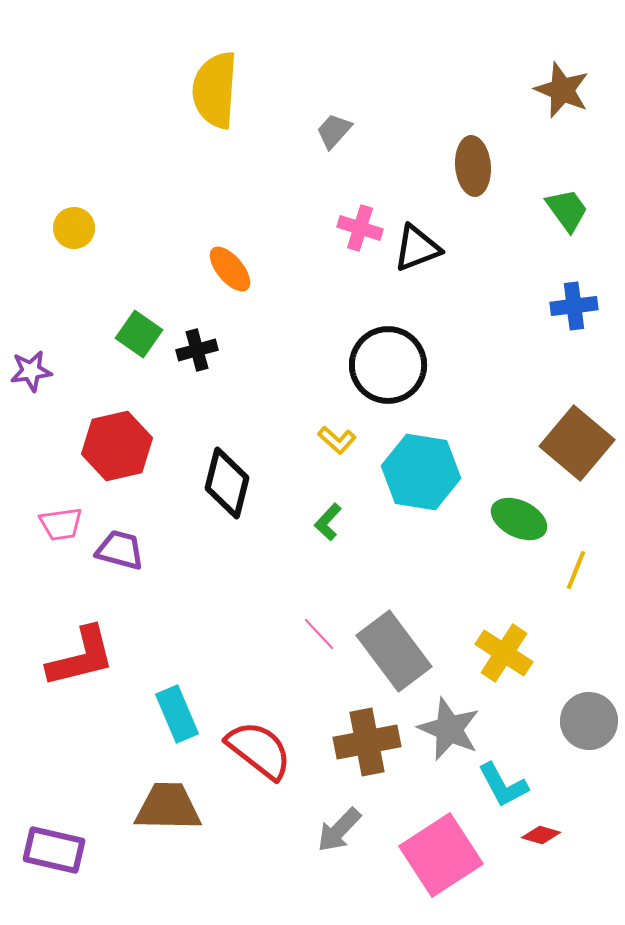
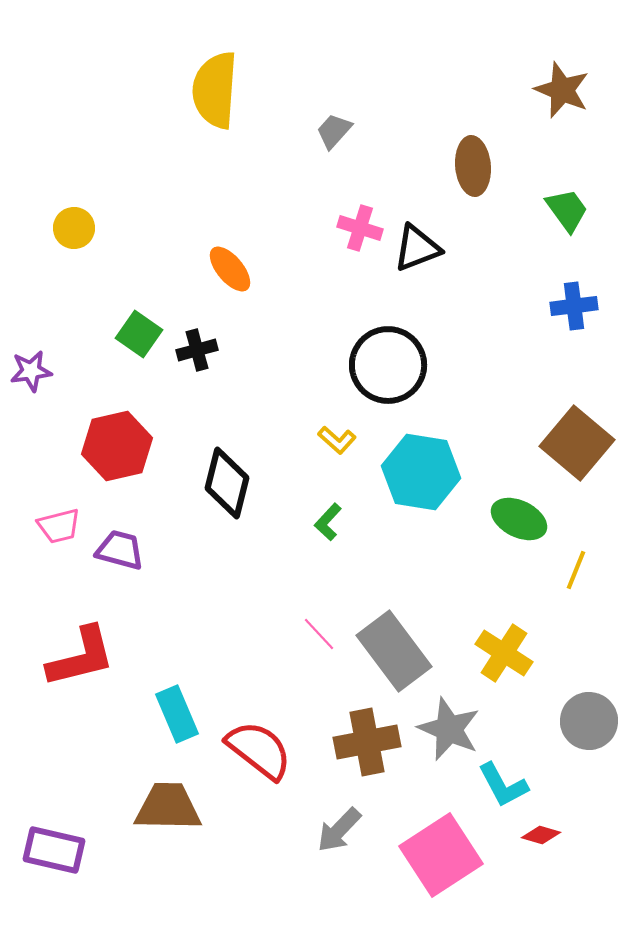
pink trapezoid: moved 2 px left, 2 px down; rotated 6 degrees counterclockwise
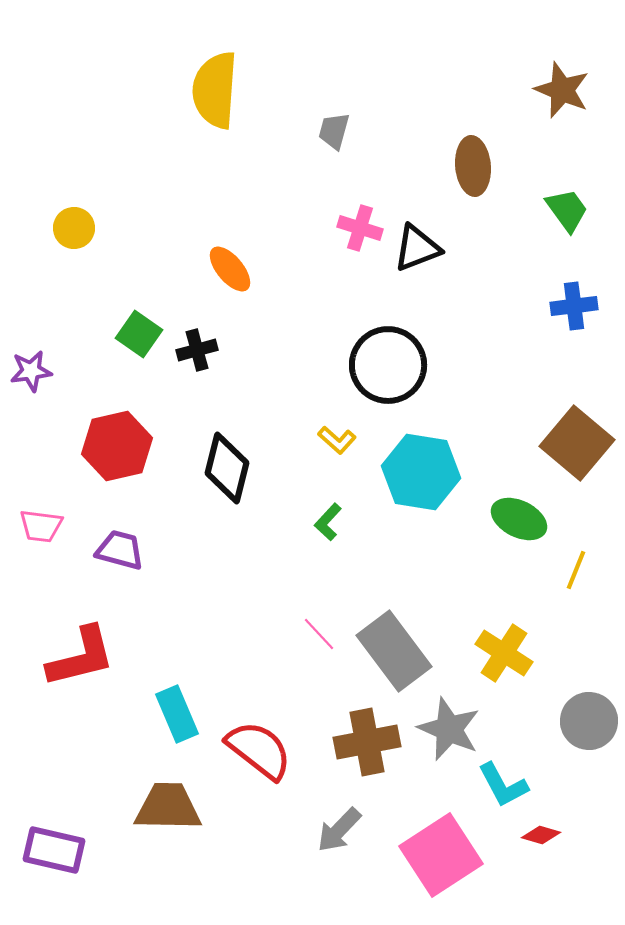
gray trapezoid: rotated 27 degrees counterclockwise
black diamond: moved 15 px up
pink trapezoid: moved 18 px left; rotated 21 degrees clockwise
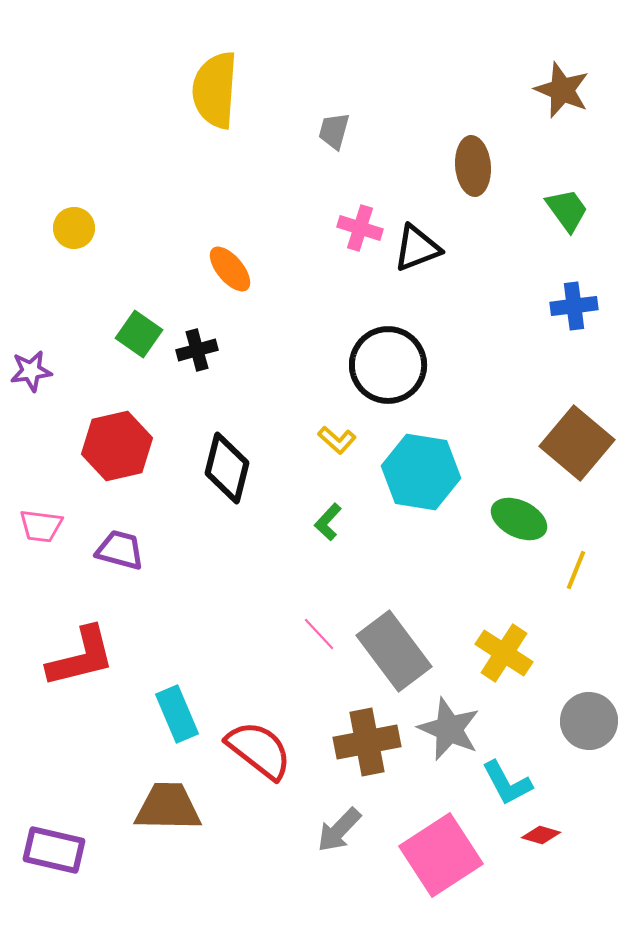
cyan L-shape: moved 4 px right, 2 px up
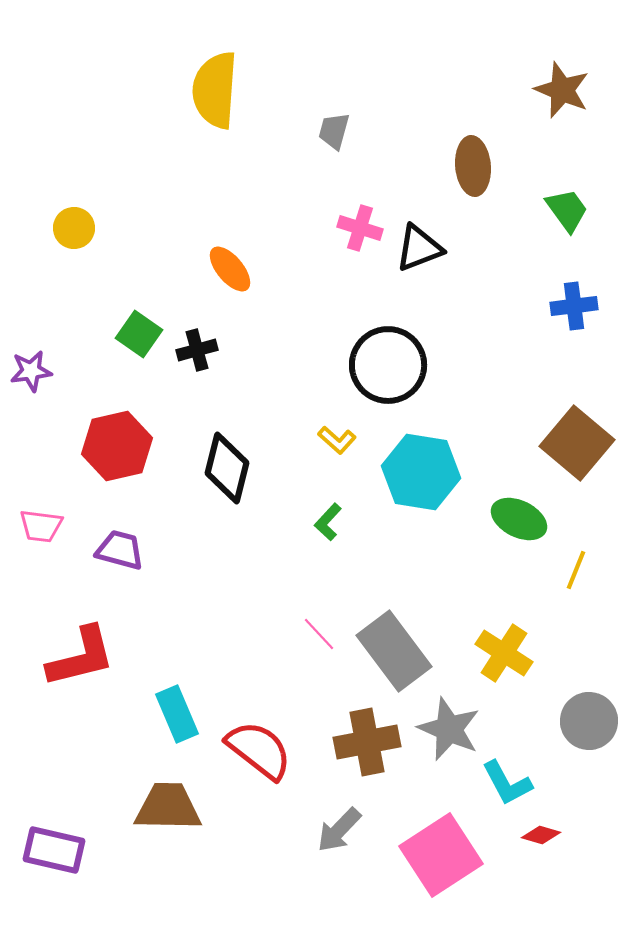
black triangle: moved 2 px right
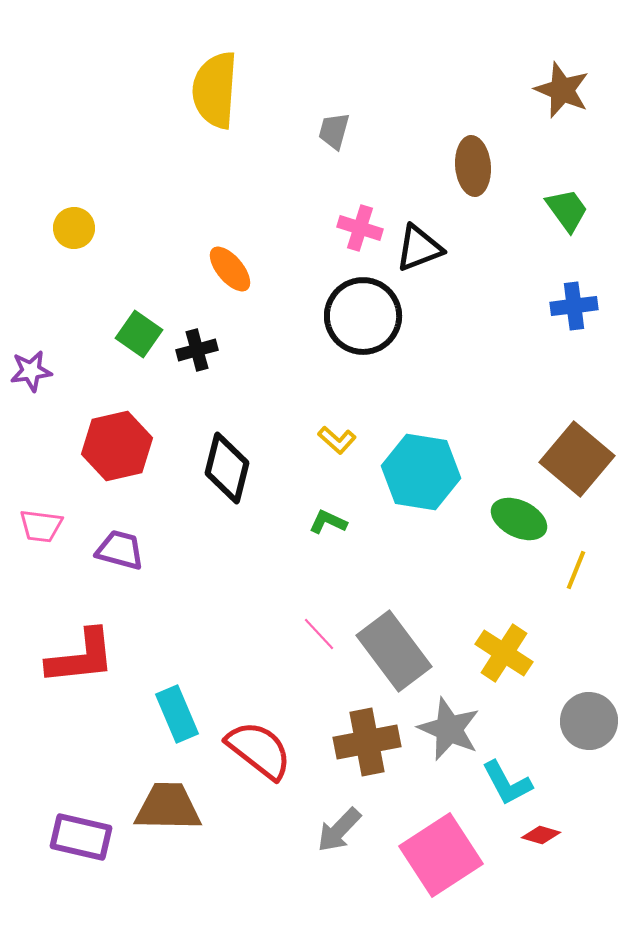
black circle: moved 25 px left, 49 px up
brown square: moved 16 px down
green L-shape: rotated 72 degrees clockwise
red L-shape: rotated 8 degrees clockwise
purple rectangle: moved 27 px right, 13 px up
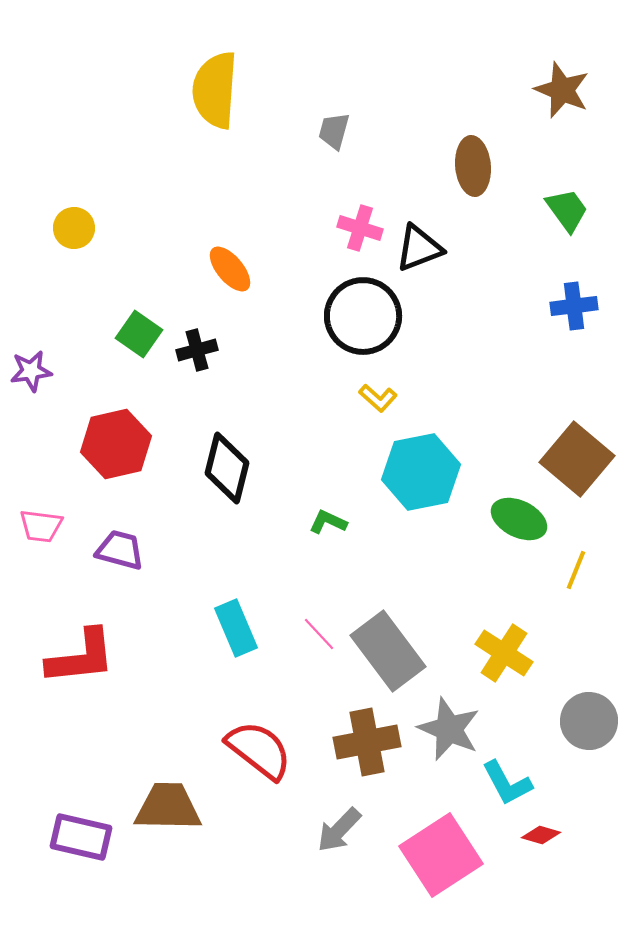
yellow L-shape: moved 41 px right, 42 px up
red hexagon: moved 1 px left, 2 px up
cyan hexagon: rotated 20 degrees counterclockwise
gray rectangle: moved 6 px left
cyan rectangle: moved 59 px right, 86 px up
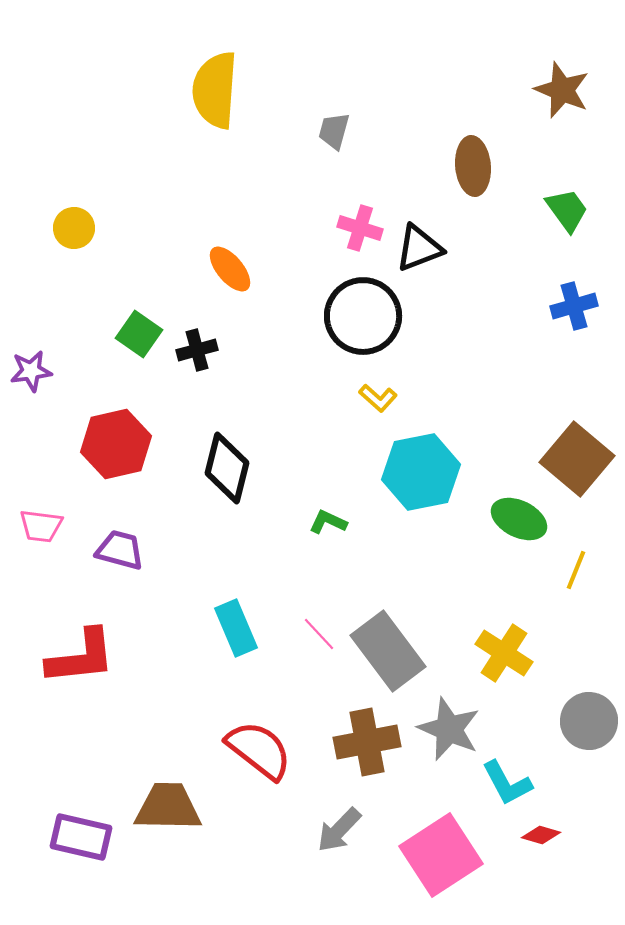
blue cross: rotated 9 degrees counterclockwise
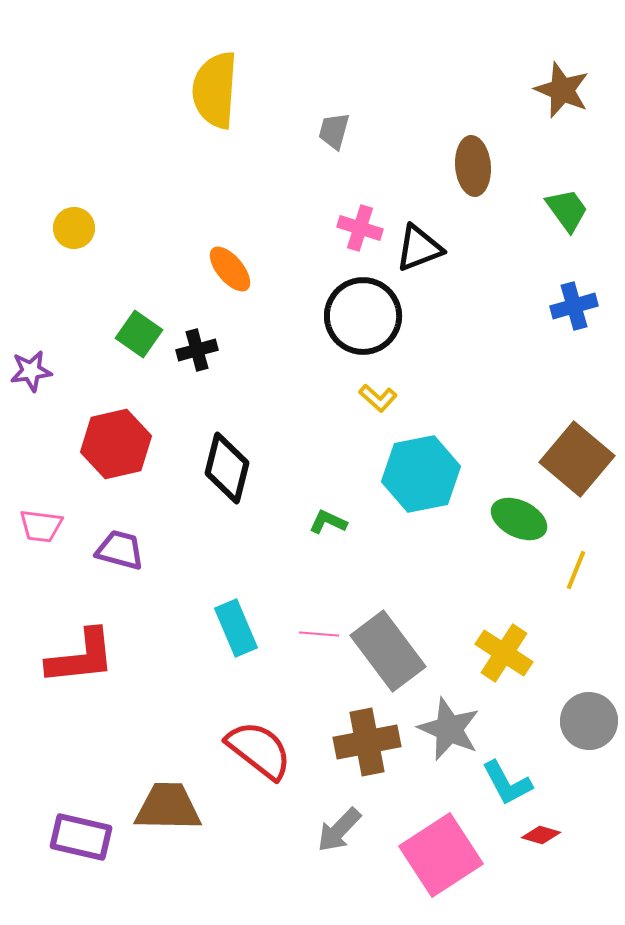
cyan hexagon: moved 2 px down
pink line: rotated 42 degrees counterclockwise
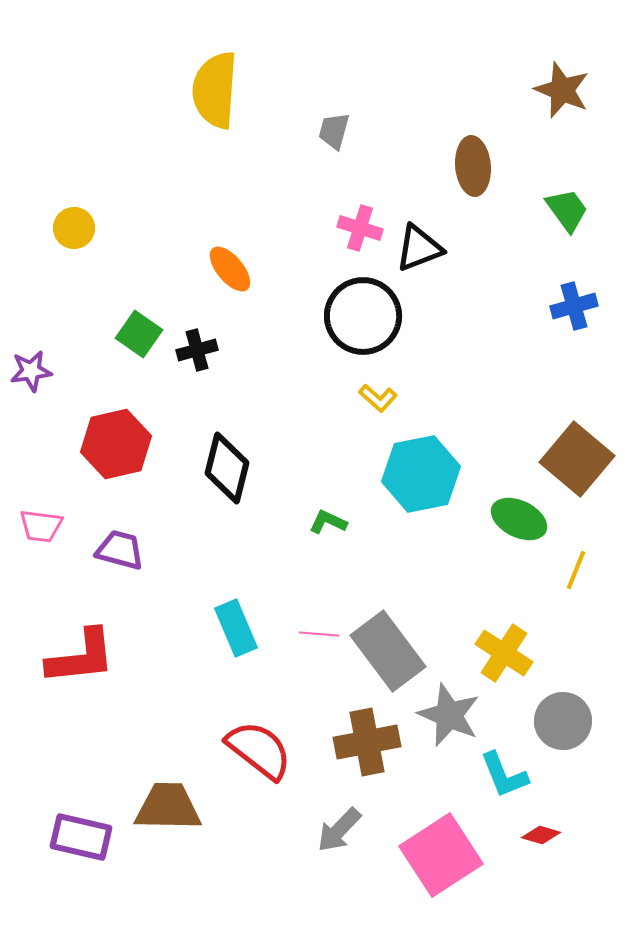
gray circle: moved 26 px left
gray star: moved 14 px up
cyan L-shape: moved 3 px left, 8 px up; rotated 6 degrees clockwise
